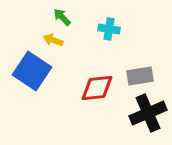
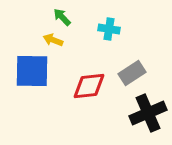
blue square: rotated 33 degrees counterclockwise
gray rectangle: moved 8 px left, 3 px up; rotated 24 degrees counterclockwise
red diamond: moved 8 px left, 2 px up
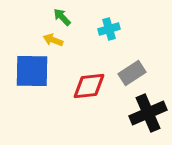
cyan cross: rotated 25 degrees counterclockwise
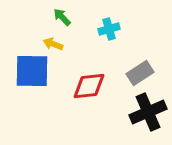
yellow arrow: moved 4 px down
gray rectangle: moved 8 px right
black cross: moved 1 px up
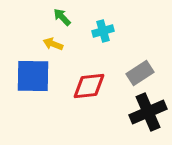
cyan cross: moved 6 px left, 2 px down
blue square: moved 1 px right, 5 px down
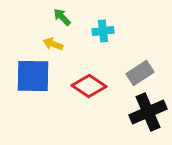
cyan cross: rotated 10 degrees clockwise
red diamond: rotated 40 degrees clockwise
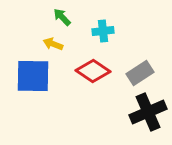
red diamond: moved 4 px right, 15 px up
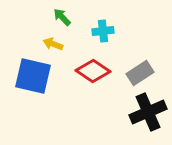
blue square: rotated 12 degrees clockwise
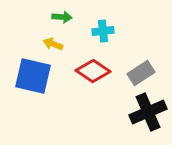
green arrow: rotated 138 degrees clockwise
gray rectangle: moved 1 px right
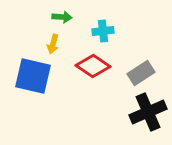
yellow arrow: rotated 96 degrees counterclockwise
red diamond: moved 5 px up
